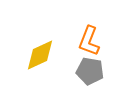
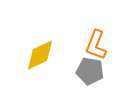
orange L-shape: moved 7 px right, 4 px down
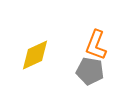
yellow diamond: moved 5 px left
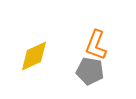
yellow diamond: moved 1 px left, 1 px down
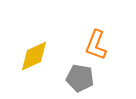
gray pentagon: moved 10 px left, 7 px down
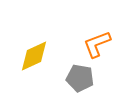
orange L-shape: moved 1 px right, 1 px up; rotated 48 degrees clockwise
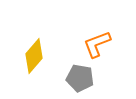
yellow diamond: rotated 24 degrees counterclockwise
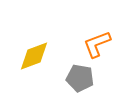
yellow diamond: rotated 28 degrees clockwise
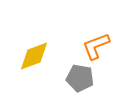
orange L-shape: moved 1 px left, 2 px down
